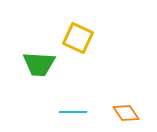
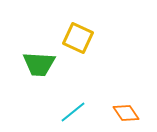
cyan line: rotated 40 degrees counterclockwise
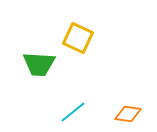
orange diamond: moved 2 px right, 1 px down; rotated 48 degrees counterclockwise
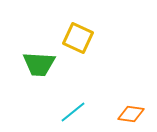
orange diamond: moved 3 px right
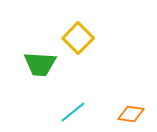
yellow square: rotated 20 degrees clockwise
green trapezoid: moved 1 px right
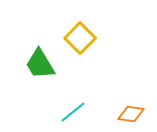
yellow square: moved 2 px right
green trapezoid: rotated 56 degrees clockwise
